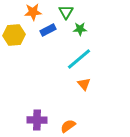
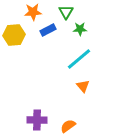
orange triangle: moved 1 px left, 2 px down
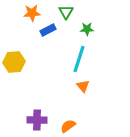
orange star: moved 1 px left, 1 px down
green star: moved 7 px right
yellow hexagon: moved 27 px down
cyan line: rotated 32 degrees counterclockwise
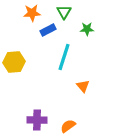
green triangle: moved 2 px left
cyan line: moved 15 px left, 2 px up
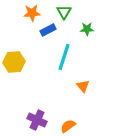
purple cross: rotated 24 degrees clockwise
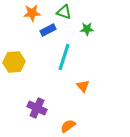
green triangle: rotated 42 degrees counterclockwise
purple cross: moved 12 px up
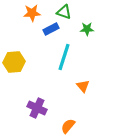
blue rectangle: moved 3 px right, 1 px up
orange semicircle: rotated 14 degrees counterclockwise
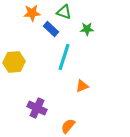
blue rectangle: rotated 70 degrees clockwise
orange triangle: moved 1 px left; rotated 48 degrees clockwise
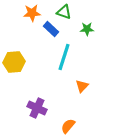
orange triangle: rotated 24 degrees counterclockwise
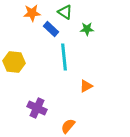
green triangle: moved 1 px right; rotated 14 degrees clockwise
cyan line: rotated 24 degrees counterclockwise
yellow hexagon: rotated 10 degrees clockwise
orange triangle: moved 4 px right; rotated 16 degrees clockwise
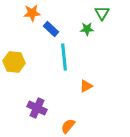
green triangle: moved 37 px right, 1 px down; rotated 28 degrees clockwise
